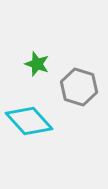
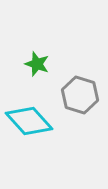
gray hexagon: moved 1 px right, 8 px down
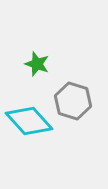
gray hexagon: moved 7 px left, 6 px down
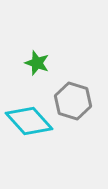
green star: moved 1 px up
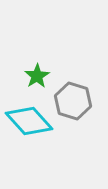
green star: moved 13 px down; rotated 20 degrees clockwise
